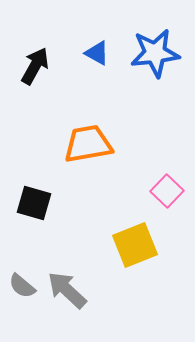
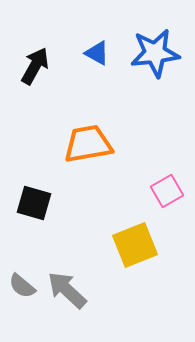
pink square: rotated 16 degrees clockwise
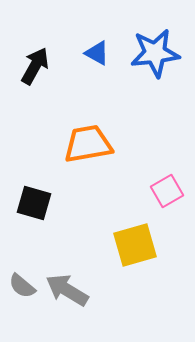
yellow square: rotated 6 degrees clockwise
gray arrow: rotated 12 degrees counterclockwise
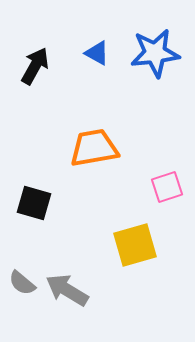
orange trapezoid: moved 6 px right, 4 px down
pink square: moved 4 px up; rotated 12 degrees clockwise
gray semicircle: moved 3 px up
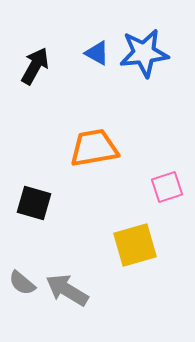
blue star: moved 11 px left
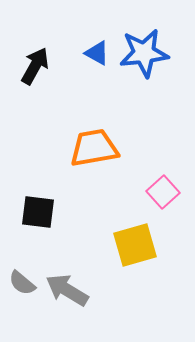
pink square: moved 4 px left, 5 px down; rotated 24 degrees counterclockwise
black square: moved 4 px right, 9 px down; rotated 9 degrees counterclockwise
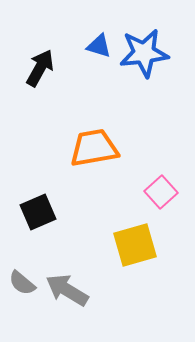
blue triangle: moved 2 px right, 7 px up; rotated 12 degrees counterclockwise
black arrow: moved 5 px right, 2 px down
pink square: moved 2 px left
black square: rotated 30 degrees counterclockwise
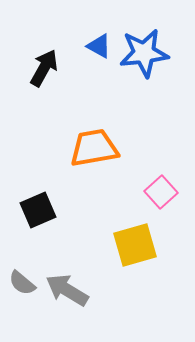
blue triangle: rotated 12 degrees clockwise
black arrow: moved 4 px right
black square: moved 2 px up
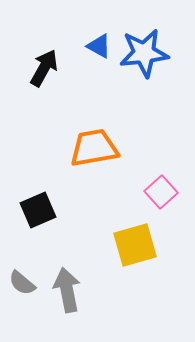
gray arrow: rotated 48 degrees clockwise
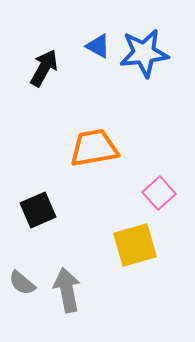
blue triangle: moved 1 px left
pink square: moved 2 px left, 1 px down
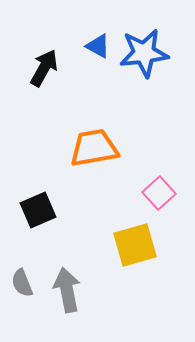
gray semicircle: rotated 28 degrees clockwise
